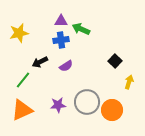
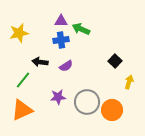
black arrow: rotated 35 degrees clockwise
purple star: moved 8 px up
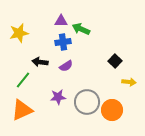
blue cross: moved 2 px right, 2 px down
yellow arrow: rotated 80 degrees clockwise
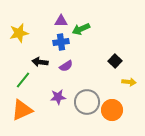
green arrow: rotated 48 degrees counterclockwise
blue cross: moved 2 px left
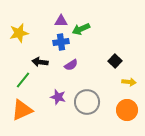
purple semicircle: moved 5 px right, 1 px up
purple star: rotated 21 degrees clockwise
orange circle: moved 15 px right
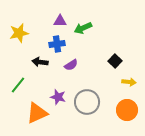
purple triangle: moved 1 px left
green arrow: moved 2 px right, 1 px up
blue cross: moved 4 px left, 2 px down
green line: moved 5 px left, 5 px down
orange triangle: moved 15 px right, 3 px down
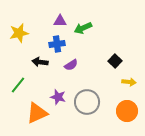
orange circle: moved 1 px down
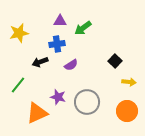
green arrow: rotated 12 degrees counterclockwise
black arrow: rotated 28 degrees counterclockwise
